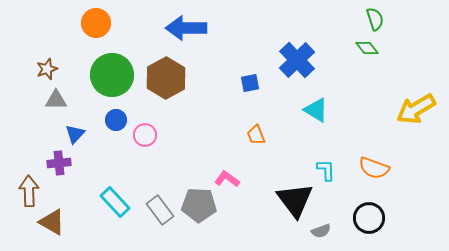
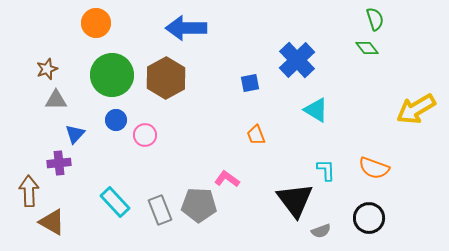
gray rectangle: rotated 16 degrees clockwise
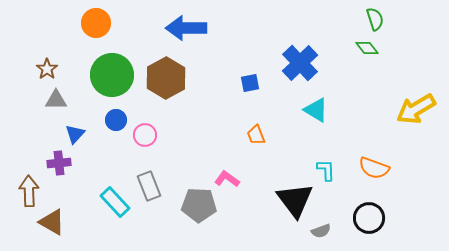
blue cross: moved 3 px right, 3 px down
brown star: rotated 15 degrees counterclockwise
gray rectangle: moved 11 px left, 24 px up
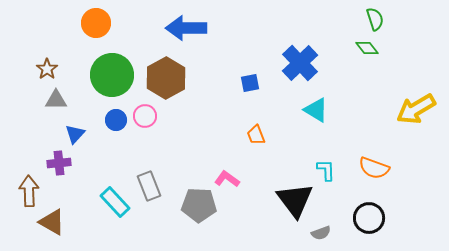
pink circle: moved 19 px up
gray semicircle: moved 2 px down
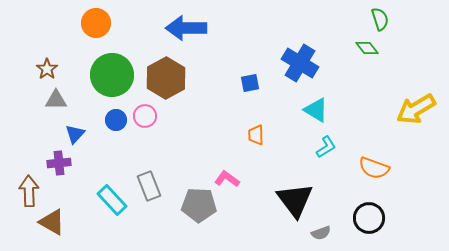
green semicircle: moved 5 px right
blue cross: rotated 15 degrees counterclockwise
orange trapezoid: rotated 20 degrees clockwise
cyan L-shape: moved 23 px up; rotated 60 degrees clockwise
cyan rectangle: moved 3 px left, 2 px up
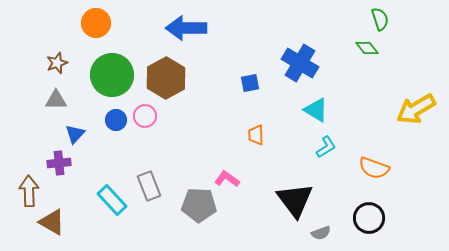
brown star: moved 10 px right, 6 px up; rotated 15 degrees clockwise
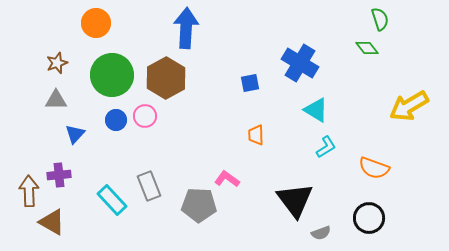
blue arrow: rotated 93 degrees clockwise
yellow arrow: moved 7 px left, 3 px up
purple cross: moved 12 px down
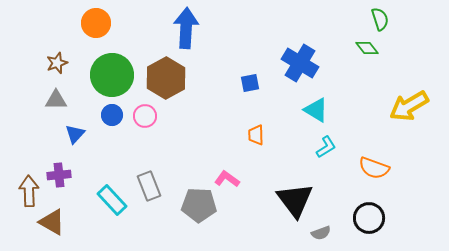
blue circle: moved 4 px left, 5 px up
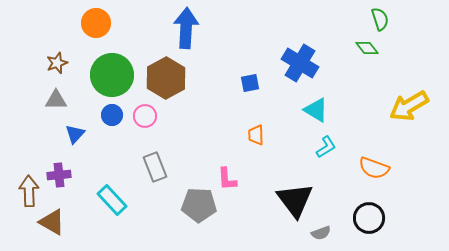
pink L-shape: rotated 130 degrees counterclockwise
gray rectangle: moved 6 px right, 19 px up
